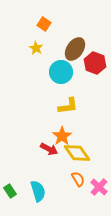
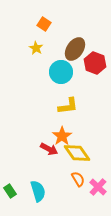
pink cross: moved 1 px left
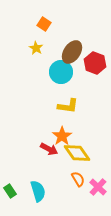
brown ellipse: moved 3 px left, 3 px down
yellow L-shape: rotated 15 degrees clockwise
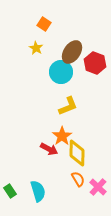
yellow L-shape: rotated 30 degrees counterclockwise
yellow diamond: rotated 36 degrees clockwise
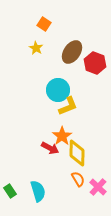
cyan circle: moved 3 px left, 18 px down
red arrow: moved 1 px right, 1 px up
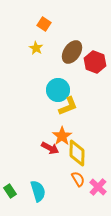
red hexagon: moved 1 px up
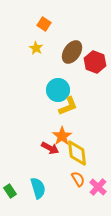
yellow diamond: rotated 8 degrees counterclockwise
cyan semicircle: moved 3 px up
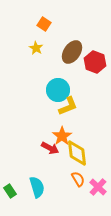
cyan semicircle: moved 1 px left, 1 px up
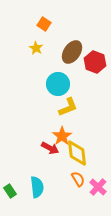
cyan circle: moved 6 px up
yellow L-shape: moved 1 px down
cyan semicircle: rotated 10 degrees clockwise
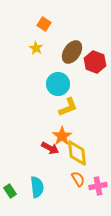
pink cross: moved 1 px up; rotated 36 degrees clockwise
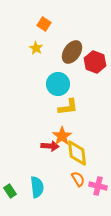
yellow L-shape: rotated 15 degrees clockwise
red arrow: moved 2 px up; rotated 24 degrees counterclockwise
pink cross: rotated 24 degrees clockwise
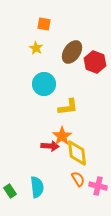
orange square: rotated 24 degrees counterclockwise
cyan circle: moved 14 px left
